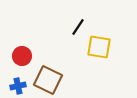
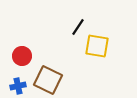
yellow square: moved 2 px left, 1 px up
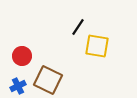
blue cross: rotated 14 degrees counterclockwise
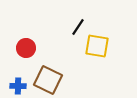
red circle: moved 4 px right, 8 px up
blue cross: rotated 28 degrees clockwise
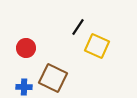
yellow square: rotated 15 degrees clockwise
brown square: moved 5 px right, 2 px up
blue cross: moved 6 px right, 1 px down
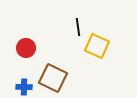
black line: rotated 42 degrees counterclockwise
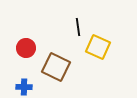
yellow square: moved 1 px right, 1 px down
brown square: moved 3 px right, 11 px up
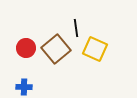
black line: moved 2 px left, 1 px down
yellow square: moved 3 px left, 2 px down
brown square: moved 18 px up; rotated 24 degrees clockwise
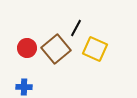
black line: rotated 36 degrees clockwise
red circle: moved 1 px right
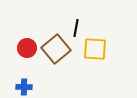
black line: rotated 18 degrees counterclockwise
yellow square: rotated 20 degrees counterclockwise
